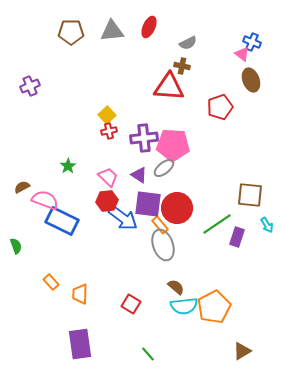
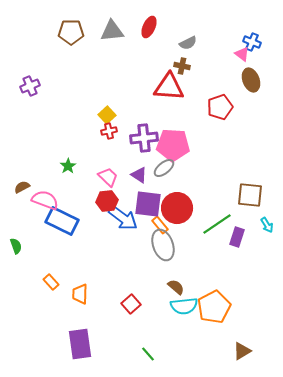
red square at (131, 304): rotated 18 degrees clockwise
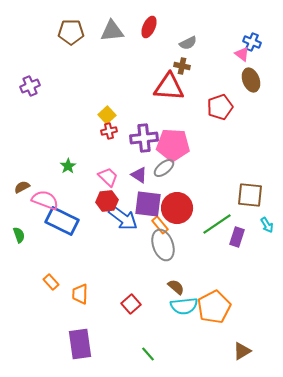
green semicircle at (16, 246): moved 3 px right, 11 px up
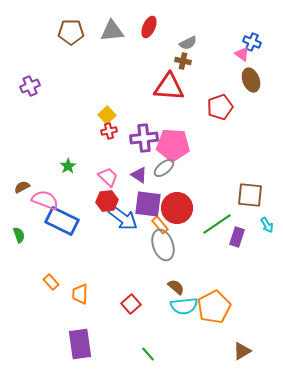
brown cross at (182, 66): moved 1 px right, 5 px up
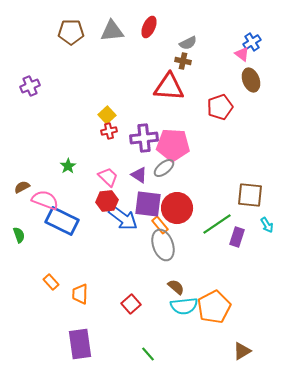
blue cross at (252, 42): rotated 36 degrees clockwise
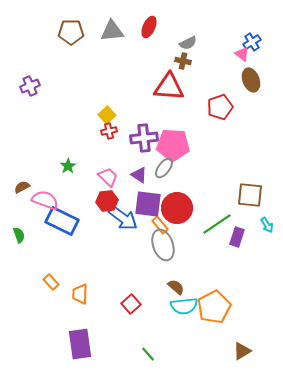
gray ellipse at (164, 168): rotated 15 degrees counterclockwise
